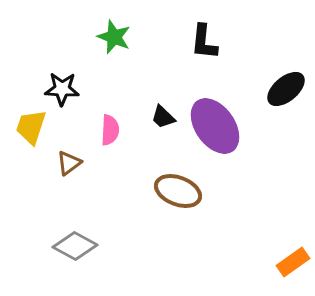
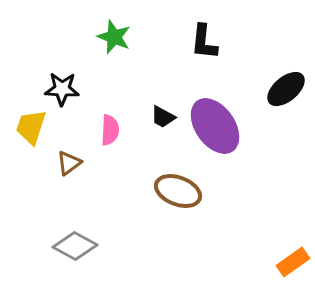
black trapezoid: rotated 16 degrees counterclockwise
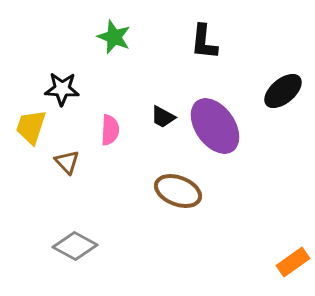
black ellipse: moved 3 px left, 2 px down
brown triangle: moved 2 px left, 1 px up; rotated 36 degrees counterclockwise
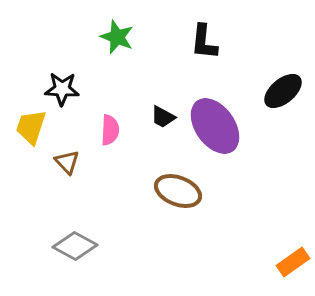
green star: moved 3 px right
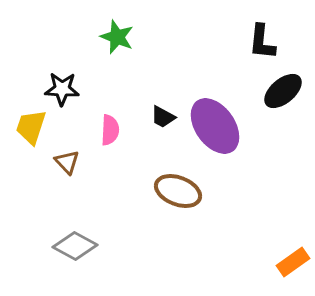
black L-shape: moved 58 px right
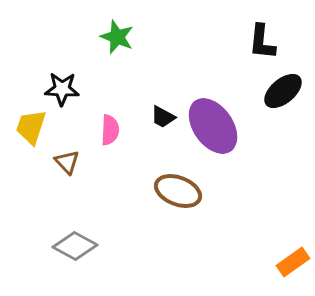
purple ellipse: moved 2 px left
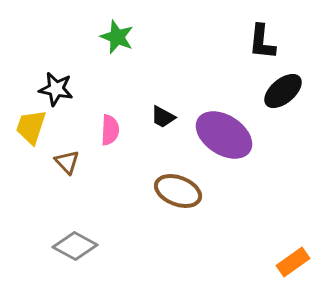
black star: moved 6 px left; rotated 8 degrees clockwise
purple ellipse: moved 11 px right, 9 px down; rotated 22 degrees counterclockwise
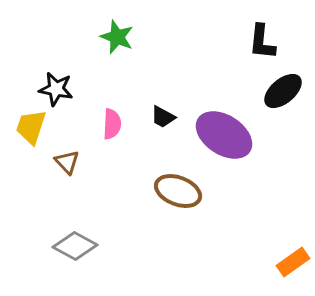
pink semicircle: moved 2 px right, 6 px up
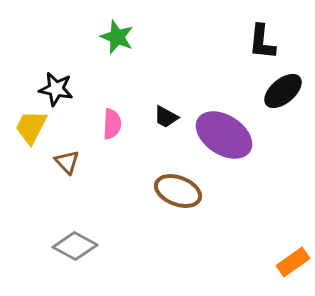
black trapezoid: moved 3 px right
yellow trapezoid: rotated 9 degrees clockwise
